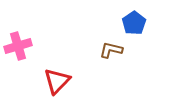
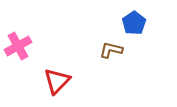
pink cross: rotated 12 degrees counterclockwise
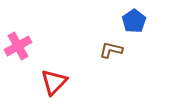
blue pentagon: moved 2 px up
red triangle: moved 3 px left, 1 px down
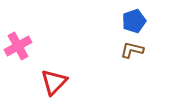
blue pentagon: rotated 15 degrees clockwise
brown L-shape: moved 21 px right
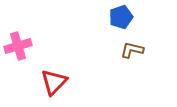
blue pentagon: moved 13 px left, 4 px up
pink cross: rotated 12 degrees clockwise
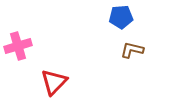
blue pentagon: rotated 15 degrees clockwise
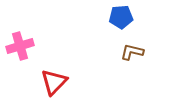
pink cross: moved 2 px right
brown L-shape: moved 2 px down
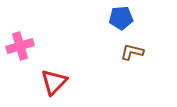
blue pentagon: moved 1 px down
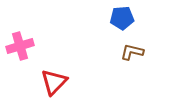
blue pentagon: moved 1 px right
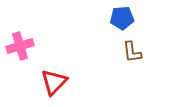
brown L-shape: rotated 110 degrees counterclockwise
